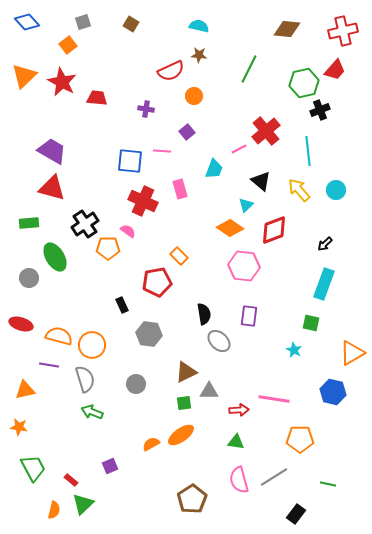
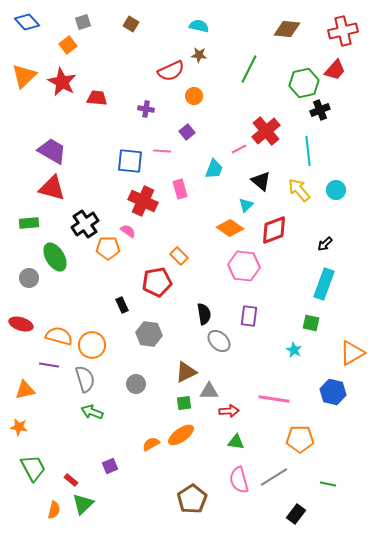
red arrow at (239, 410): moved 10 px left, 1 px down
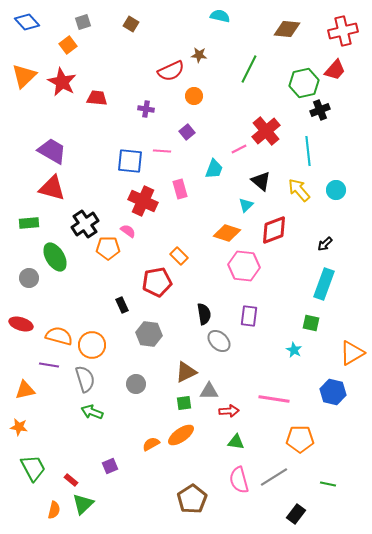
cyan semicircle at (199, 26): moved 21 px right, 10 px up
orange diamond at (230, 228): moved 3 px left, 5 px down; rotated 16 degrees counterclockwise
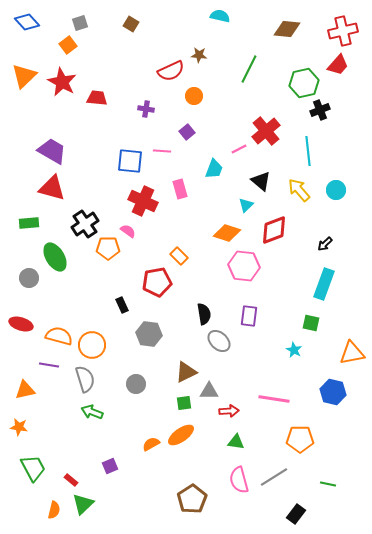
gray square at (83, 22): moved 3 px left, 1 px down
red trapezoid at (335, 70): moved 3 px right, 5 px up
orange triangle at (352, 353): rotated 20 degrees clockwise
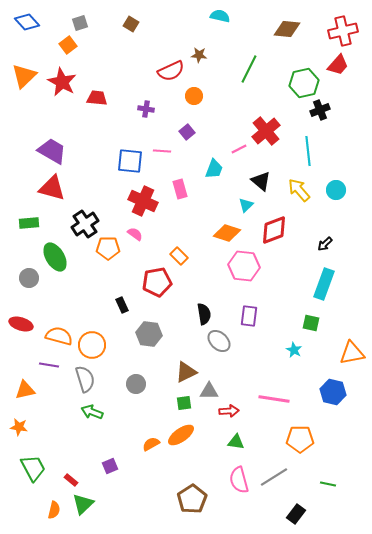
pink semicircle at (128, 231): moved 7 px right, 3 px down
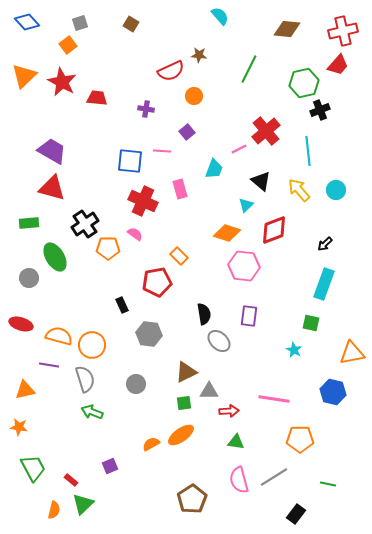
cyan semicircle at (220, 16): rotated 36 degrees clockwise
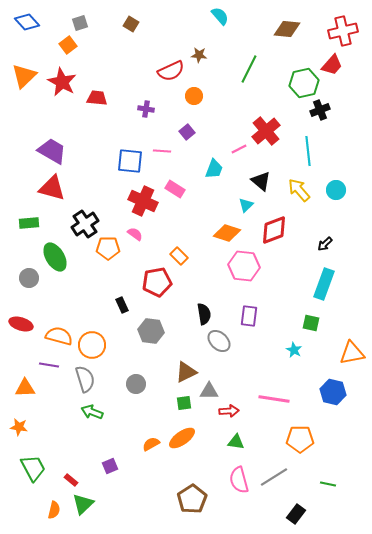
red trapezoid at (338, 65): moved 6 px left
pink rectangle at (180, 189): moved 5 px left; rotated 42 degrees counterclockwise
gray hexagon at (149, 334): moved 2 px right, 3 px up
orange triangle at (25, 390): moved 2 px up; rotated 10 degrees clockwise
orange ellipse at (181, 435): moved 1 px right, 3 px down
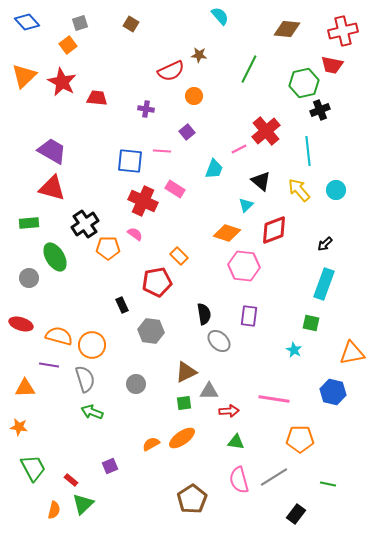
red trapezoid at (332, 65): rotated 60 degrees clockwise
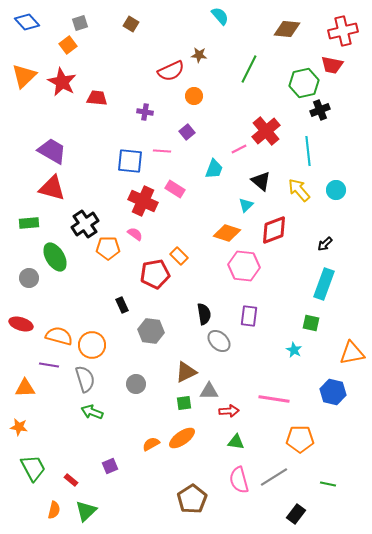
purple cross at (146, 109): moved 1 px left, 3 px down
red pentagon at (157, 282): moved 2 px left, 8 px up
green triangle at (83, 504): moved 3 px right, 7 px down
